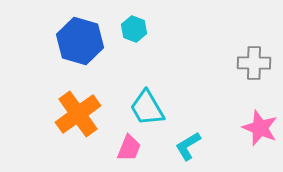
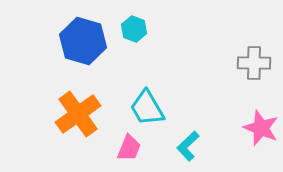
blue hexagon: moved 3 px right
pink star: moved 1 px right
cyan L-shape: rotated 12 degrees counterclockwise
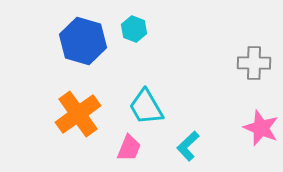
cyan trapezoid: moved 1 px left, 1 px up
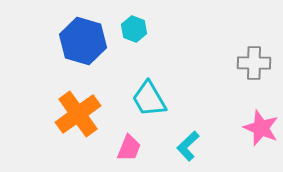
cyan trapezoid: moved 3 px right, 8 px up
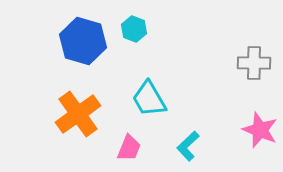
pink star: moved 1 px left, 2 px down
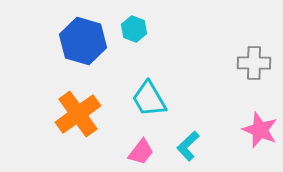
pink trapezoid: moved 12 px right, 4 px down; rotated 16 degrees clockwise
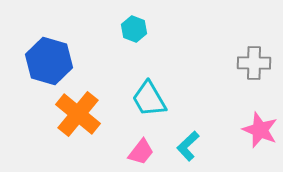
blue hexagon: moved 34 px left, 20 px down
orange cross: rotated 15 degrees counterclockwise
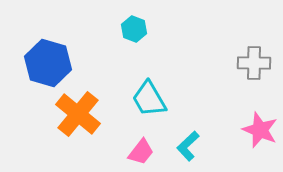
blue hexagon: moved 1 px left, 2 px down
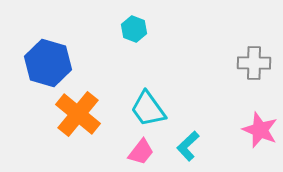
cyan trapezoid: moved 1 px left, 10 px down; rotated 6 degrees counterclockwise
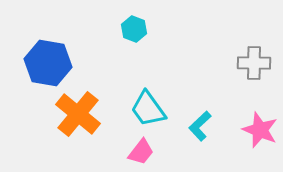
blue hexagon: rotated 6 degrees counterclockwise
cyan L-shape: moved 12 px right, 20 px up
